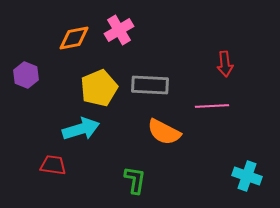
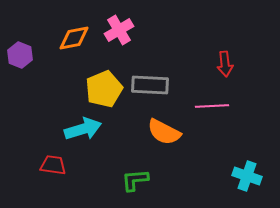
purple hexagon: moved 6 px left, 20 px up
yellow pentagon: moved 5 px right, 1 px down
cyan arrow: moved 2 px right
green L-shape: rotated 104 degrees counterclockwise
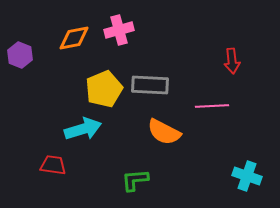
pink cross: rotated 16 degrees clockwise
red arrow: moved 7 px right, 3 px up
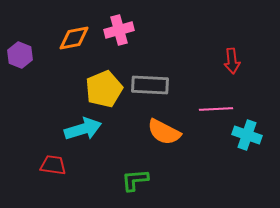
pink line: moved 4 px right, 3 px down
cyan cross: moved 41 px up
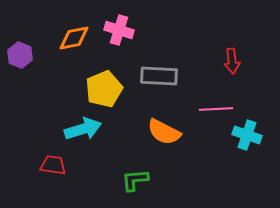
pink cross: rotated 32 degrees clockwise
gray rectangle: moved 9 px right, 9 px up
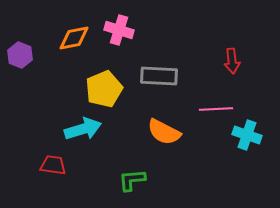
green L-shape: moved 3 px left
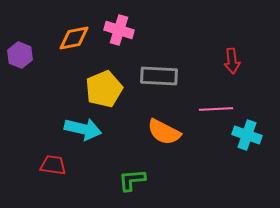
cyan arrow: rotated 30 degrees clockwise
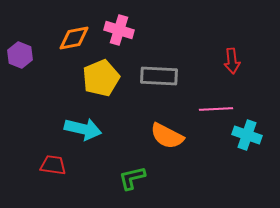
yellow pentagon: moved 3 px left, 11 px up
orange semicircle: moved 3 px right, 4 px down
green L-shape: moved 2 px up; rotated 8 degrees counterclockwise
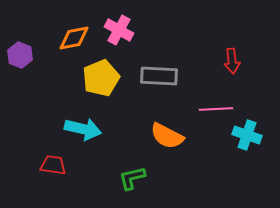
pink cross: rotated 12 degrees clockwise
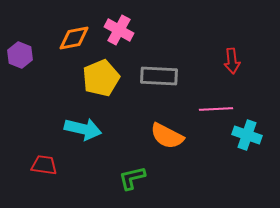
red trapezoid: moved 9 px left
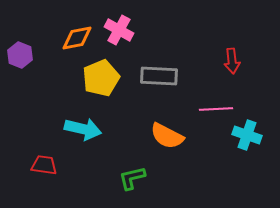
orange diamond: moved 3 px right
